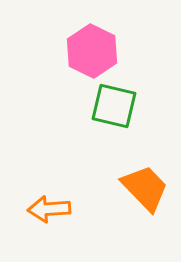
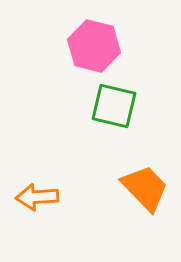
pink hexagon: moved 2 px right, 5 px up; rotated 12 degrees counterclockwise
orange arrow: moved 12 px left, 12 px up
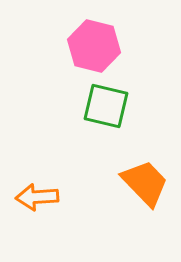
green square: moved 8 px left
orange trapezoid: moved 5 px up
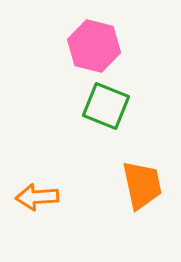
green square: rotated 9 degrees clockwise
orange trapezoid: moved 3 px left, 2 px down; rotated 32 degrees clockwise
